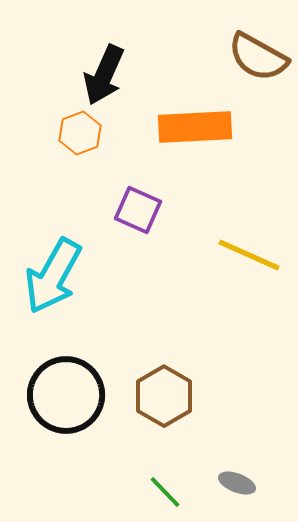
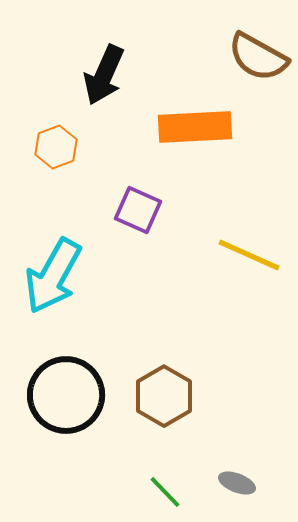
orange hexagon: moved 24 px left, 14 px down
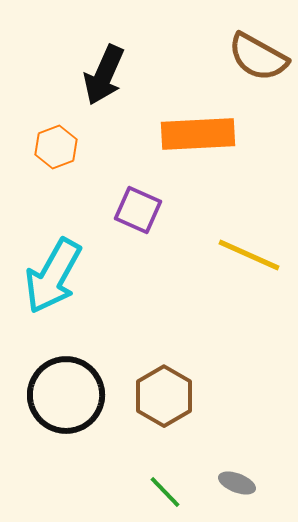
orange rectangle: moved 3 px right, 7 px down
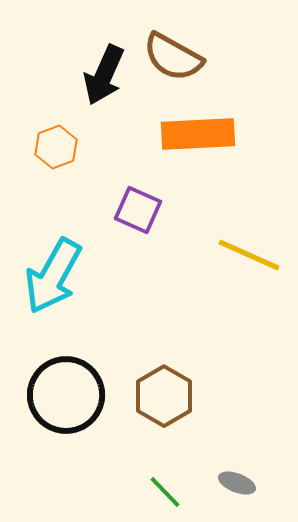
brown semicircle: moved 85 px left
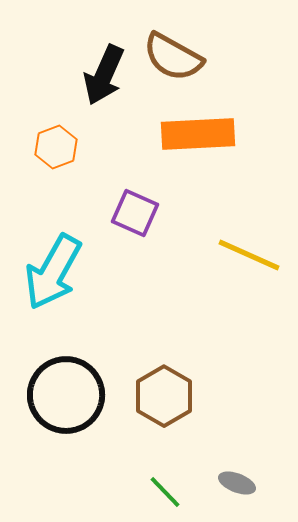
purple square: moved 3 px left, 3 px down
cyan arrow: moved 4 px up
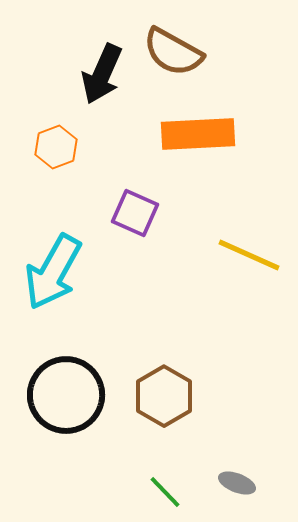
brown semicircle: moved 5 px up
black arrow: moved 2 px left, 1 px up
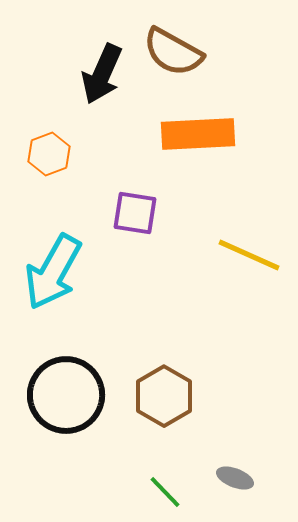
orange hexagon: moved 7 px left, 7 px down
purple square: rotated 15 degrees counterclockwise
gray ellipse: moved 2 px left, 5 px up
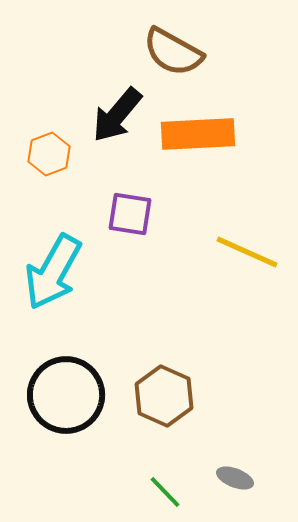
black arrow: moved 15 px right, 41 px down; rotated 16 degrees clockwise
purple square: moved 5 px left, 1 px down
yellow line: moved 2 px left, 3 px up
brown hexagon: rotated 6 degrees counterclockwise
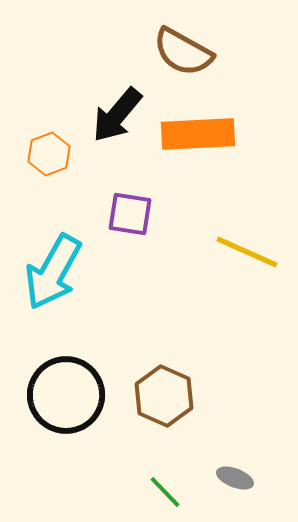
brown semicircle: moved 10 px right
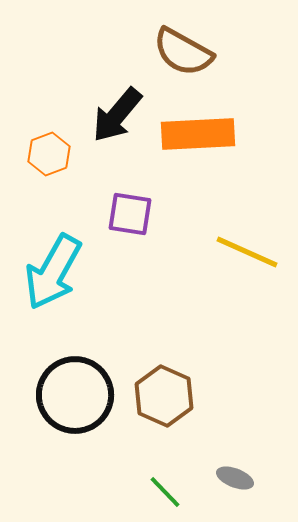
black circle: moved 9 px right
